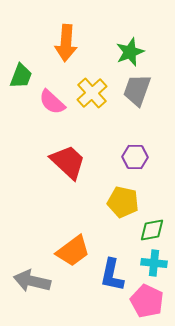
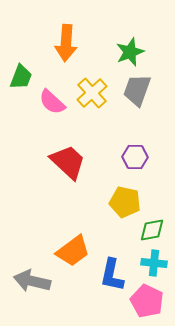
green trapezoid: moved 1 px down
yellow pentagon: moved 2 px right
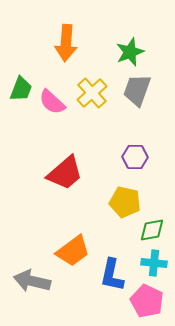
green trapezoid: moved 12 px down
red trapezoid: moved 3 px left, 11 px down; rotated 96 degrees clockwise
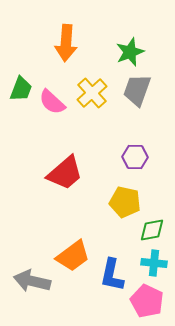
orange trapezoid: moved 5 px down
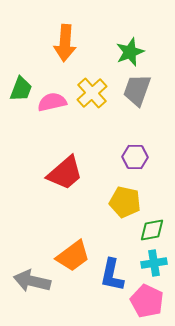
orange arrow: moved 1 px left
pink semicircle: rotated 124 degrees clockwise
cyan cross: rotated 15 degrees counterclockwise
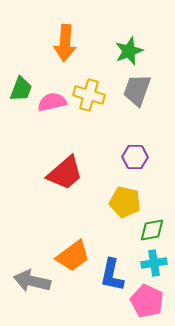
green star: moved 1 px left, 1 px up
yellow cross: moved 3 px left, 2 px down; rotated 32 degrees counterclockwise
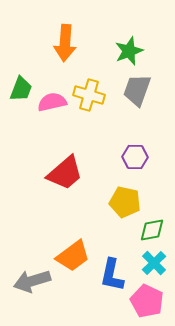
cyan cross: rotated 35 degrees counterclockwise
gray arrow: rotated 30 degrees counterclockwise
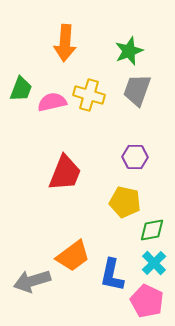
red trapezoid: rotated 27 degrees counterclockwise
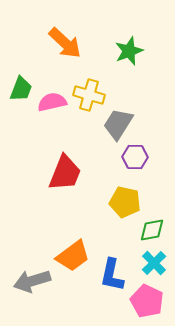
orange arrow: rotated 51 degrees counterclockwise
gray trapezoid: moved 19 px left, 34 px down; rotated 12 degrees clockwise
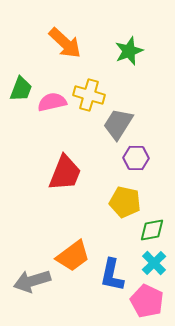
purple hexagon: moved 1 px right, 1 px down
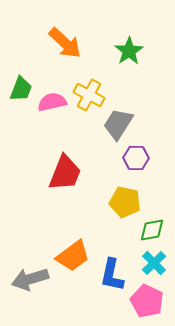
green star: rotated 12 degrees counterclockwise
yellow cross: rotated 12 degrees clockwise
gray arrow: moved 2 px left, 2 px up
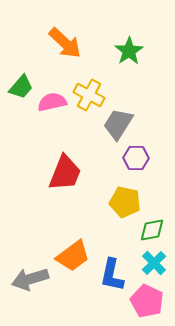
green trapezoid: moved 2 px up; rotated 20 degrees clockwise
